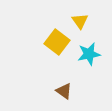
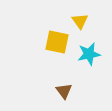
yellow square: rotated 25 degrees counterclockwise
brown triangle: rotated 18 degrees clockwise
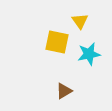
brown triangle: rotated 36 degrees clockwise
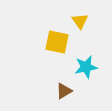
cyan star: moved 3 px left, 13 px down
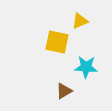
yellow triangle: rotated 42 degrees clockwise
cyan star: rotated 15 degrees clockwise
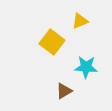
yellow square: moved 5 px left; rotated 25 degrees clockwise
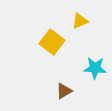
cyan star: moved 9 px right, 1 px down
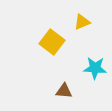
yellow triangle: moved 2 px right, 1 px down
brown triangle: rotated 36 degrees clockwise
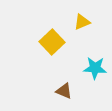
yellow square: rotated 10 degrees clockwise
brown triangle: rotated 18 degrees clockwise
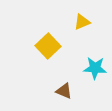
yellow square: moved 4 px left, 4 px down
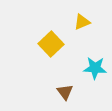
yellow square: moved 3 px right, 2 px up
brown triangle: moved 1 px right, 1 px down; rotated 30 degrees clockwise
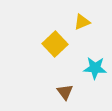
yellow square: moved 4 px right
